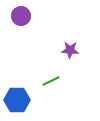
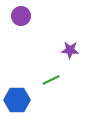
green line: moved 1 px up
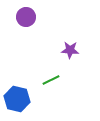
purple circle: moved 5 px right, 1 px down
blue hexagon: moved 1 px up; rotated 15 degrees clockwise
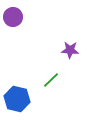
purple circle: moved 13 px left
green line: rotated 18 degrees counterclockwise
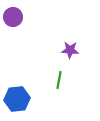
green line: moved 8 px right; rotated 36 degrees counterclockwise
blue hexagon: rotated 20 degrees counterclockwise
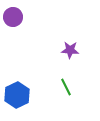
green line: moved 7 px right, 7 px down; rotated 36 degrees counterclockwise
blue hexagon: moved 4 px up; rotated 20 degrees counterclockwise
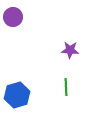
green line: rotated 24 degrees clockwise
blue hexagon: rotated 10 degrees clockwise
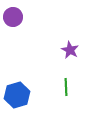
purple star: rotated 24 degrees clockwise
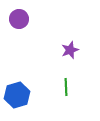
purple circle: moved 6 px right, 2 px down
purple star: rotated 24 degrees clockwise
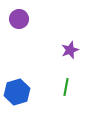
green line: rotated 12 degrees clockwise
blue hexagon: moved 3 px up
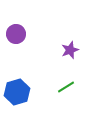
purple circle: moved 3 px left, 15 px down
green line: rotated 48 degrees clockwise
